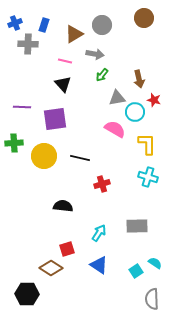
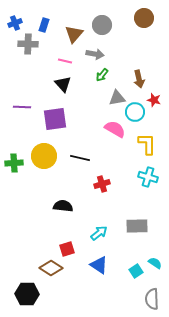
brown triangle: rotated 18 degrees counterclockwise
green cross: moved 20 px down
cyan arrow: rotated 18 degrees clockwise
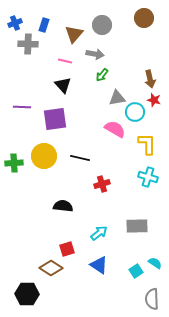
brown arrow: moved 11 px right
black triangle: moved 1 px down
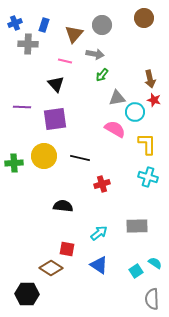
black triangle: moved 7 px left, 1 px up
red square: rotated 28 degrees clockwise
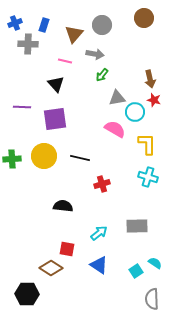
green cross: moved 2 px left, 4 px up
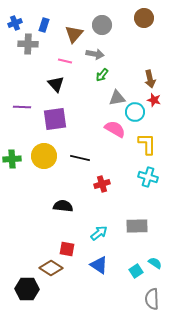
black hexagon: moved 5 px up
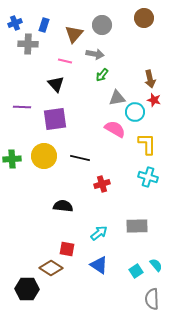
cyan semicircle: moved 1 px right, 2 px down; rotated 16 degrees clockwise
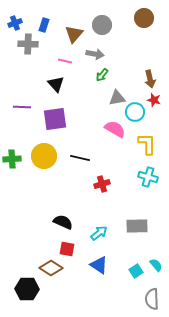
black semicircle: moved 16 px down; rotated 18 degrees clockwise
